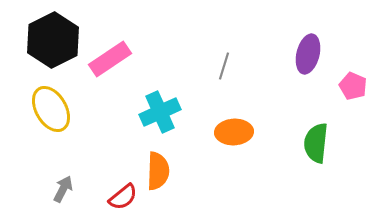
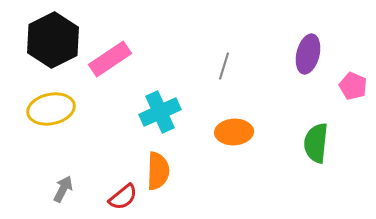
yellow ellipse: rotated 72 degrees counterclockwise
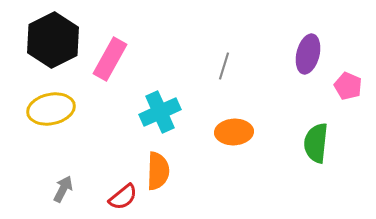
pink rectangle: rotated 27 degrees counterclockwise
pink pentagon: moved 5 px left
